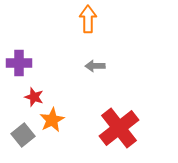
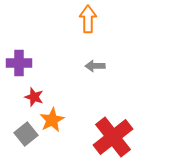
red cross: moved 6 px left, 9 px down
gray square: moved 3 px right, 1 px up
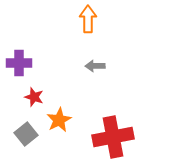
orange star: moved 7 px right
red cross: rotated 27 degrees clockwise
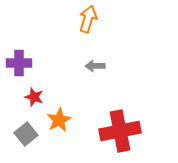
orange arrow: rotated 16 degrees clockwise
red cross: moved 7 px right, 6 px up
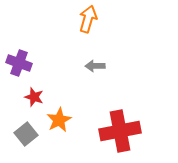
purple cross: rotated 20 degrees clockwise
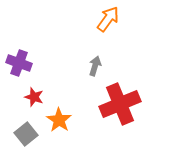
orange arrow: moved 20 px right; rotated 20 degrees clockwise
gray arrow: rotated 108 degrees clockwise
orange star: rotated 10 degrees counterclockwise
red cross: moved 27 px up; rotated 12 degrees counterclockwise
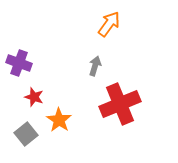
orange arrow: moved 1 px right, 5 px down
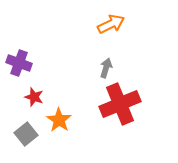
orange arrow: moved 2 px right; rotated 28 degrees clockwise
gray arrow: moved 11 px right, 2 px down
